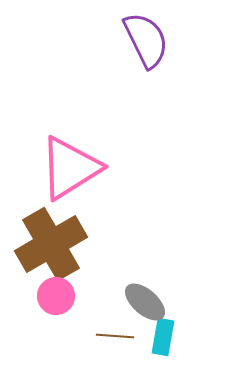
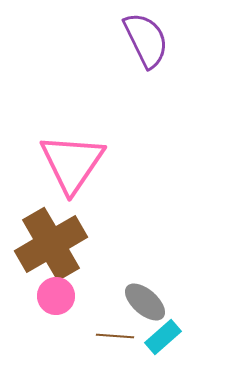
pink triangle: moved 2 px right, 5 px up; rotated 24 degrees counterclockwise
cyan rectangle: rotated 39 degrees clockwise
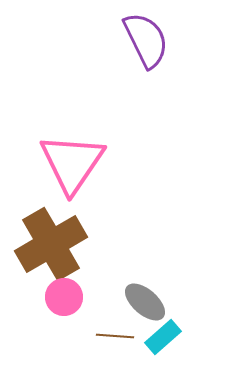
pink circle: moved 8 px right, 1 px down
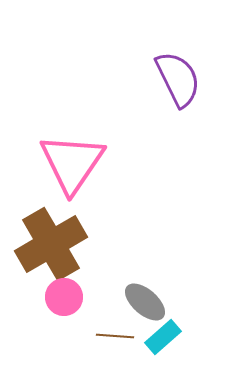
purple semicircle: moved 32 px right, 39 px down
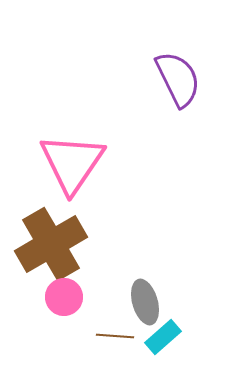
gray ellipse: rotated 33 degrees clockwise
